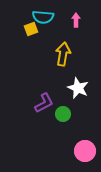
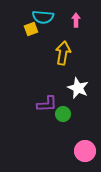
yellow arrow: moved 1 px up
purple L-shape: moved 3 px right, 1 px down; rotated 25 degrees clockwise
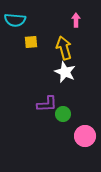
cyan semicircle: moved 28 px left, 3 px down
yellow square: moved 13 px down; rotated 16 degrees clockwise
yellow arrow: moved 1 px right, 5 px up; rotated 25 degrees counterclockwise
white star: moved 13 px left, 16 px up
pink circle: moved 15 px up
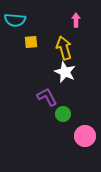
purple L-shape: moved 7 px up; rotated 115 degrees counterclockwise
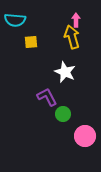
yellow arrow: moved 8 px right, 11 px up
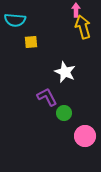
pink arrow: moved 10 px up
yellow arrow: moved 11 px right, 10 px up
green circle: moved 1 px right, 1 px up
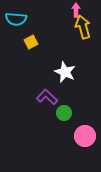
cyan semicircle: moved 1 px right, 1 px up
yellow square: rotated 24 degrees counterclockwise
purple L-shape: rotated 20 degrees counterclockwise
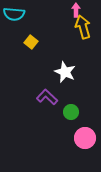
cyan semicircle: moved 2 px left, 5 px up
yellow square: rotated 24 degrees counterclockwise
green circle: moved 7 px right, 1 px up
pink circle: moved 2 px down
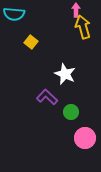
white star: moved 2 px down
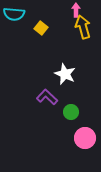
yellow square: moved 10 px right, 14 px up
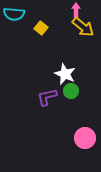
yellow arrow: rotated 145 degrees clockwise
purple L-shape: rotated 55 degrees counterclockwise
green circle: moved 21 px up
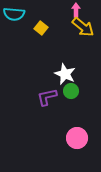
pink circle: moved 8 px left
